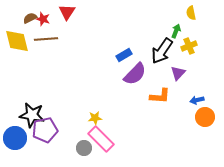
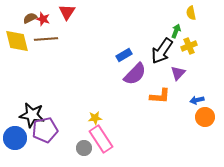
pink rectangle: rotated 12 degrees clockwise
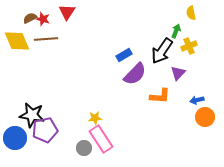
yellow diamond: rotated 8 degrees counterclockwise
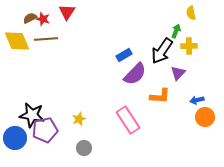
yellow cross: rotated 21 degrees clockwise
yellow star: moved 16 px left, 1 px down; rotated 16 degrees counterclockwise
pink rectangle: moved 27 px right, 19 px up
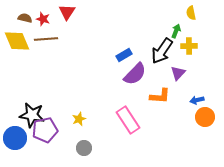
brown semicircle: moved 5 px left; rotated 40 degrees clockwise
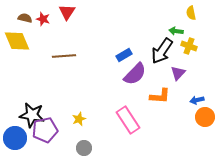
green arrow: rotated 104 degrees counterclockwise
brown line: moved 18 px right, 17 px down
yellow cross: rotated 21 degrees clockwise
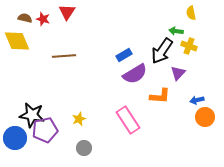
purple semicircle: rotated 15 degrees clockwise
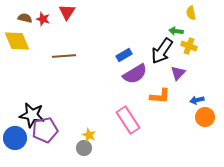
yellow star: moved 10 px right, 16 px down; rotated 24 degrees counterclockwise
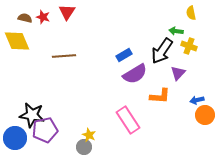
red star: moved 2 px up
orange circle: moved 2 px up
gray circle: moved 1 px up
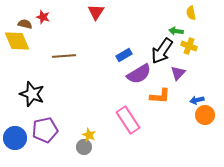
red triangle: moved 29 px right
brown semicircle: moved 6 px down
purple semicircle: moved 4 px right
black star: moved 21 px up; rotated 10 degrees clockwise
